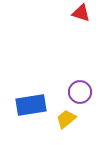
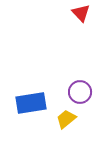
red triangle: rotated 30 degrees clockwise
blue rectangle: moved 2 px up
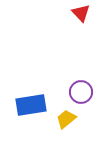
purple circle: moved 1 px right
blue rectangle: moved 2 px down
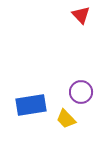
red triangle: moved 2 px down
yellow trapezoid: rotated 95 degrees counterclockwise
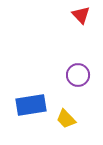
purple circle: moved 3 px left, 17 px up
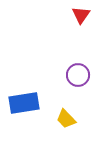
red triangle: rotated 18 degrees clockwise
blue rectangle: moved 7 px left, 2 px up
